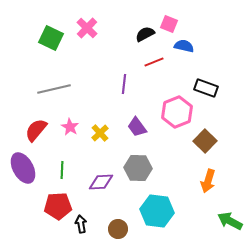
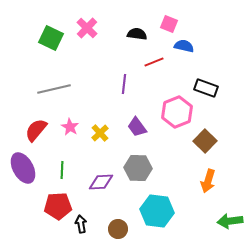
black semicircle: moved 8 px left; rotated 36 degrees clockwise
green arrow: rotated 35 degrees counterclockwise
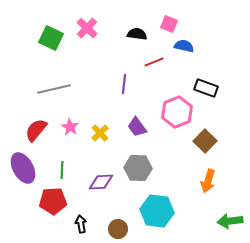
red pentagon: moved 5 px left, 5 px up
